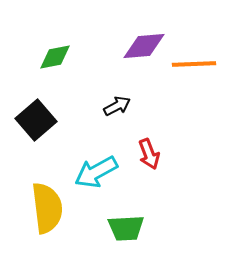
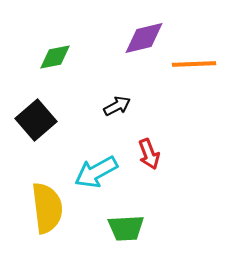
purple diamond: moved 8 px up; rotated 9 degrees counterclockwise
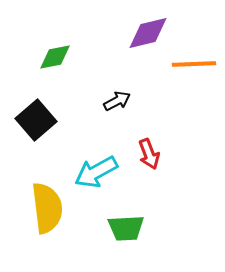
purple diamond: moved 4 px right, 5 px up
black arrow: moved 5 px up
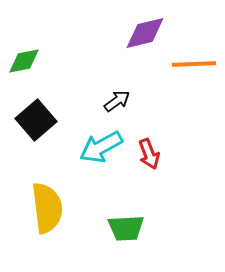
purple diamond: moved 3 px left
green diamond: moved 31 px left, 4 px down
black arrow: rotated 8 degrees counterclockwise
cyan arrow: moved 5 px right, 25 px up
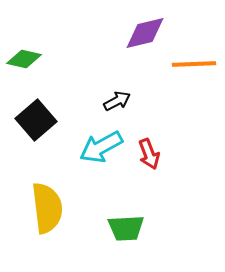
green diamond: moved 2 px up; rotated 24 degrees clockwise
black arrow: rotated 8 degrees clockwise
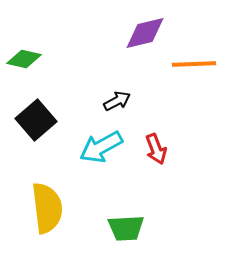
red arrow: moved 7 px right, 5 px up
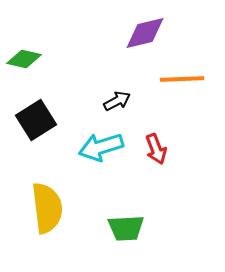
orange line: moved 12 px left, 15 px down
black square: rotated 9 degrees clockwise
cyan arrow: rotated 12 degrees clockwise
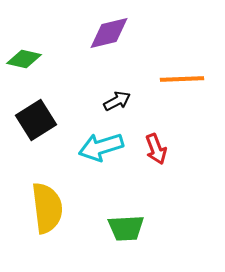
purple diamond: moved 36 px left
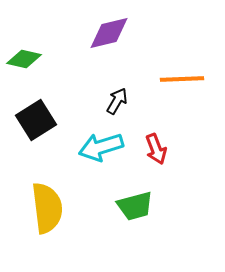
black arrow: rotated 32 degrees counterclockwise
green trapezoid: moved 9 px right, 22 px up; rotated 12 degrees counterclockwise
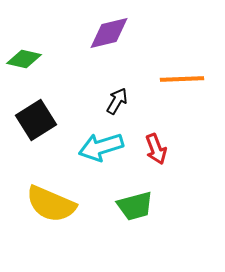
yellow semicircle: moved 4 px right, 4 px up; rotated 120 degrees clockwise
